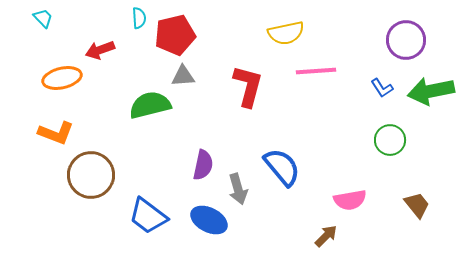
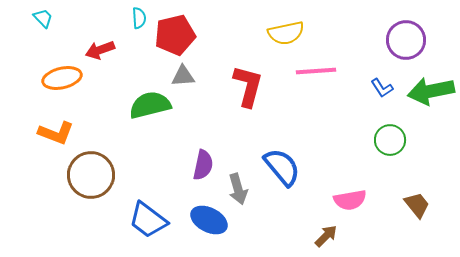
blue trapezoid: moved 4 px down
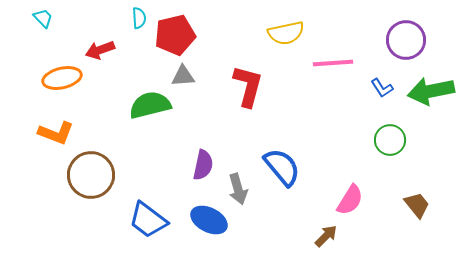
pink line: moved 17 px right, 8 px up
pink semicircle: rotated 48 degrees counterclockwise
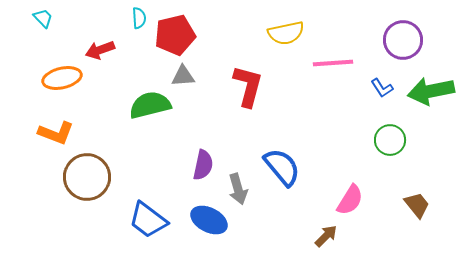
purple circle: moved 3 px left
brown circle: moved 4 px left, 2 px down
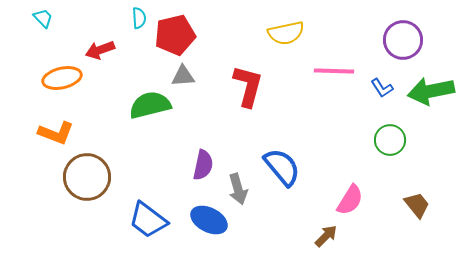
pink line: moved 1 px right, 8 px down; rotated 6 degrees clockwise
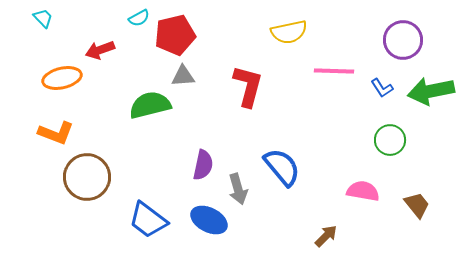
cyan semicircle: rotated 65 degrees clockwise
yellow semicircle: moved 3 px right, 1 px up
pink semicircle: moved 13 px right, 9 px up; rotated 112 degrees counterclockwise
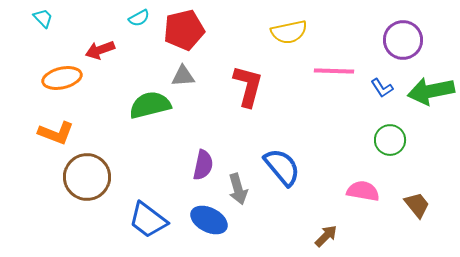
red pentagon: moved 9 px right, 5 px up
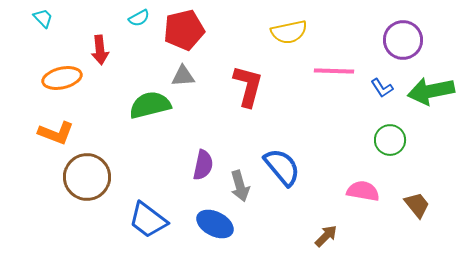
red arrow: rotated 76 degrees counterclockwise
gray arrow: moved 2 px right, 3 px up
blue ellipse: moved 6 px right, 4 px down
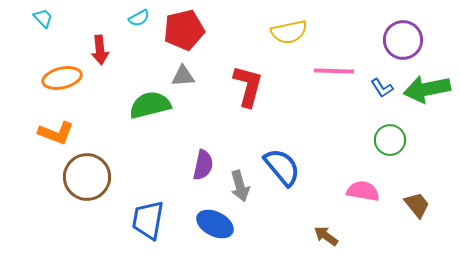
green arrow: moved 4 px left, 2 px up
blue trapezoid: rotated 63 degrees clockwise
brown arrow: rotated 100 degrees counterclockwise
